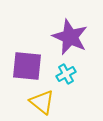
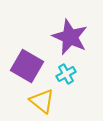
purple square: rotated 24 degrees clockwise
yellow triangle: moved 1 px up
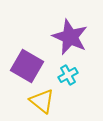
cyan cross: moved 2 px right, 1 px down
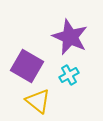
cyan cross: moved 1 px right
yellow triangle: moved 4 px left
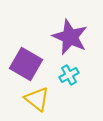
purple square: moved 1 px left, 2 px up
yellow triangle: moved 1 px left, 2 px up
